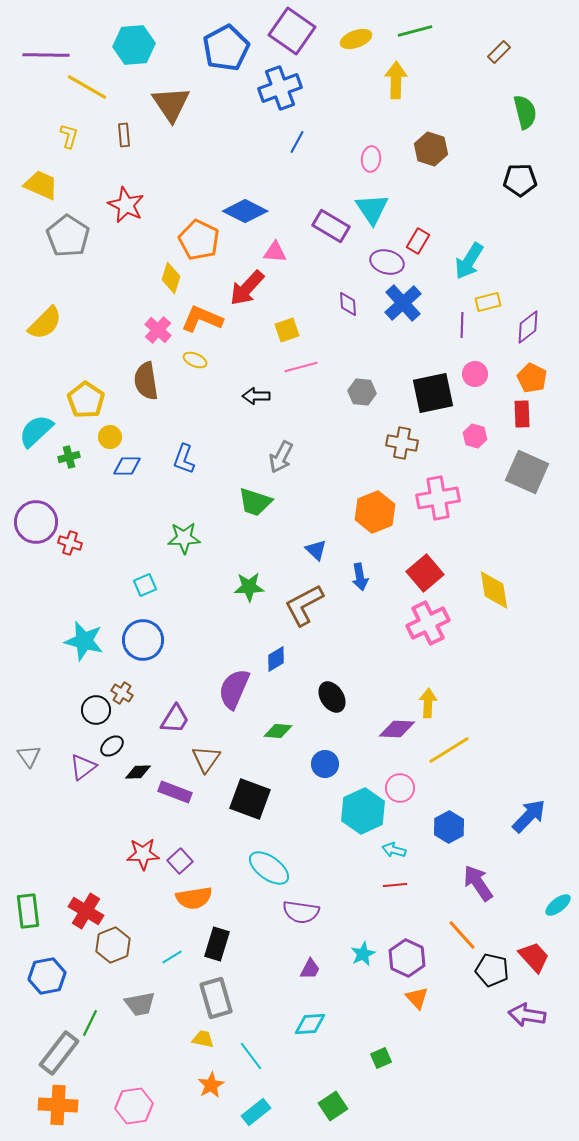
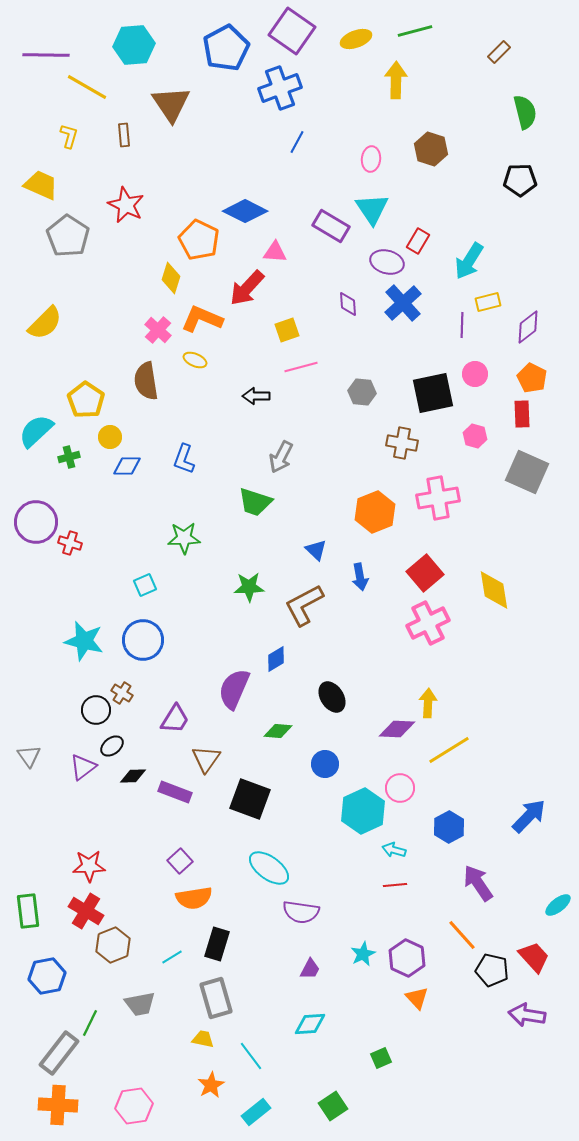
black diamond at (138, 772): moved 5 px left, 4 px down
red star at (143, 854): moved 54 px left, 12 px down
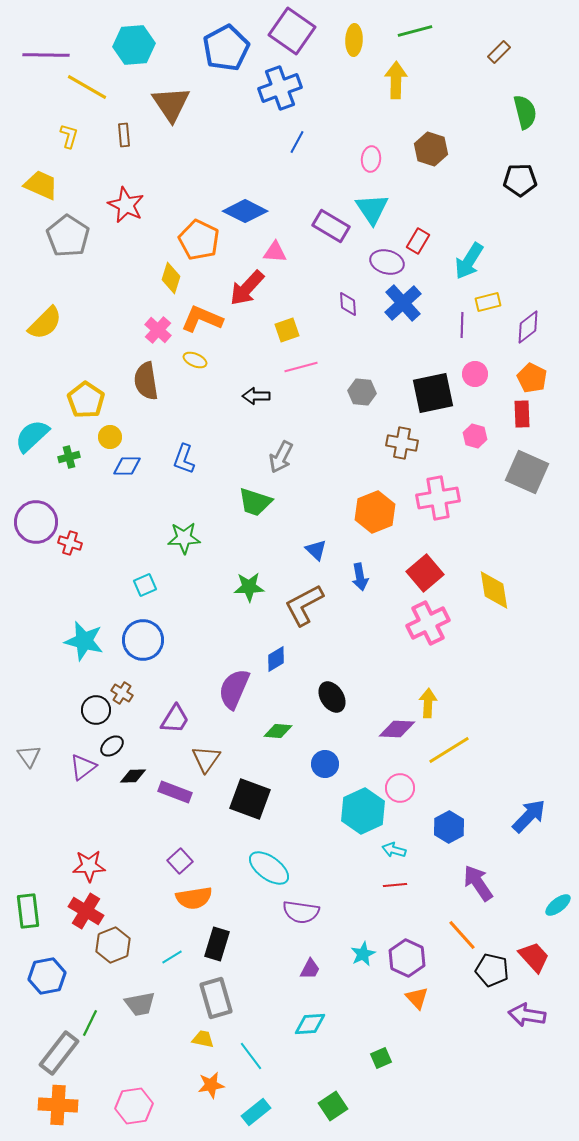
yellow ellipse at (356, 39): moved 2 px left, 1 px down; rotated 68 degrees counterclockwise
cyan semicircle at (36, 431): moved 4 px left, 5 px down
orange star at (211, 1085): rotated 20 degrees clockwise
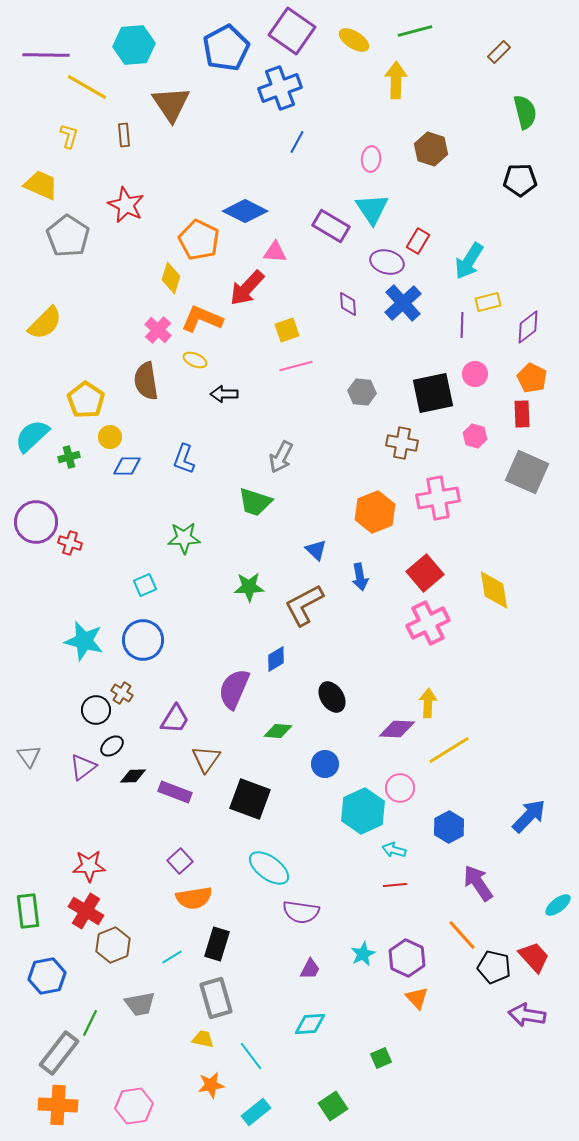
yellow ellipse at (354, 40): rotated 60 degrees counterclockwise
pink line at (301, 367): moved 5 px left, 1 px up
black arrow at (256, 396): moved 32 px left, 2 px up
black pentagon at (492, 970): moved 2 px right, 3 px up
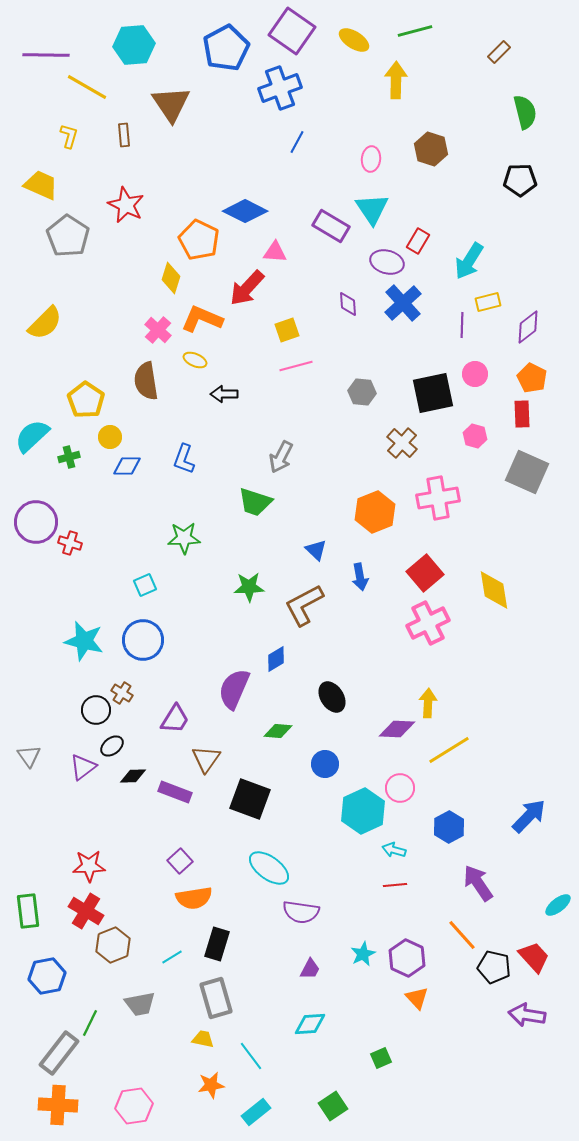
brown cross at (402, 443): rotated 32 degrees clockwise
